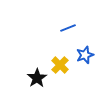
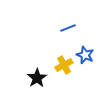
blue star: rotated 30 degrees counterclockwise
yellow cross: moved 4 px right; rotated 18 degrees clockwise
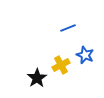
yellow cross: moved 3 px left
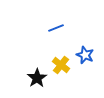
blue line: moved 12 px left
yellow cross: rotated 24 degrees counterclockwise
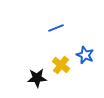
black star: rotated 30 degrees clockwise
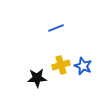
blue star: moved 2 px left, 11 px down
yellow cross: rotated 36 degrees clockwise
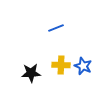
yellow cross: rotated 18 degrees clockwise
black star: moved 6 px left, 5 px up
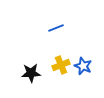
yellow cross: rotated 24 degrees counterclockwise
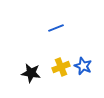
yellow cross: moved 2 px down
black star: rotated 12 degrees clockwise
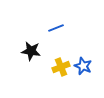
black star: moved 22 px up
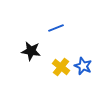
yellow cross: rotated 30 degrees counterclockwise
